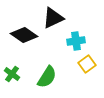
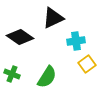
black diamond: moved 4 px left, 2 px down
green cross: rotated 14 degrees counterclockwise
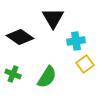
black triangle: rotated 35 degrees counterclockwise
yellow square: moved 2 px left
green cross: moved 1 px right
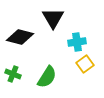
black diamond: rotated 20 degrees counterclockwise
cyan cross: moved 1 px right, 1 px down
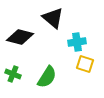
black triangle: rotated 20 degrees counterclockwise
yellow square: rotated 36 degrees counterclockwise
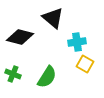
yellow square: rotated 12 degrees clockwise
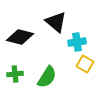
black triangle: moved 3 px right, 4 px down
green cross: moved 2 px right; rotated 28 degrees counterclockwise
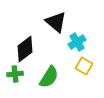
black diamond: moved 5 px right, 12 px down; rotated 52 degrees counterclockwise
cyan cross: rotated 24 degrees counterclockwise
yellow square: moved 1 px left, 2 px down
green semicircle: moved 2 px right
